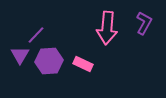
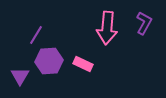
purple line: rotated 12 degrees counterclockwise
purple triangle: moved 21 px down
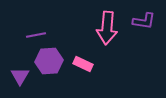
purple L-shape: moved 2 px up; rotated 70 degrees clockwise
purple line: rotated 48 degrees clockwise
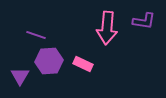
purple line: rotated 30 degrees clockwise
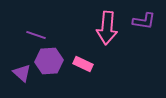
purple triangle: moved 2 px right, 3 px up; rotated 18 degrees counterclockwise
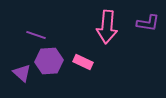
purple L-shape: moved 4 px right, 2 px down
pink arrow: moved 1 px up
pink rectangle: moved 2 px up
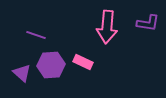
purple hexagon: moved 2 px right, 4 px down
